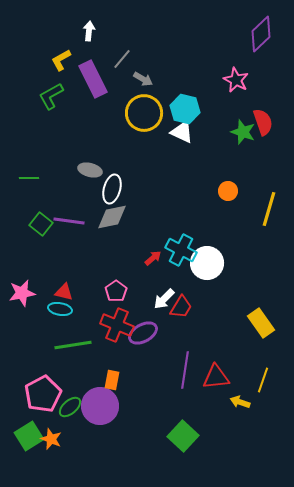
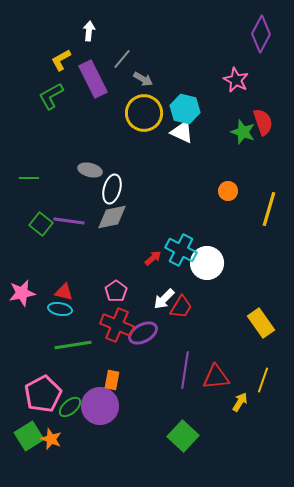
purple diamond at (261, 34): rotated 18 degrees counterclockwise
yellow arrow at (240, 402): rotated 102 degrees clockwise
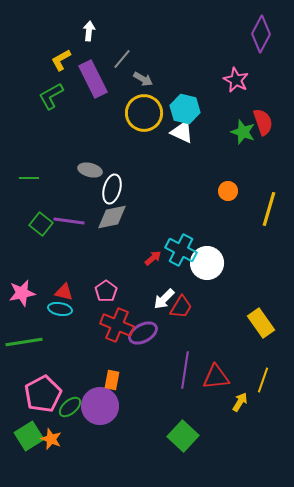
pink pentagon at (116, 291): moved 10 px left
green line at (73, 345): moved 49 px left, 3 px up
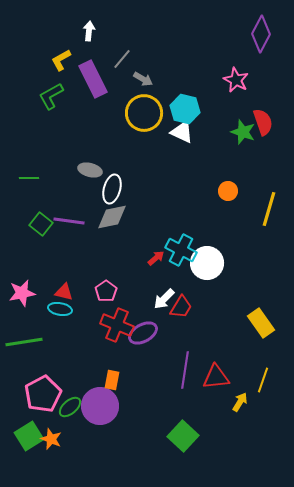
red arrow at (153, 258): moved 3 px right
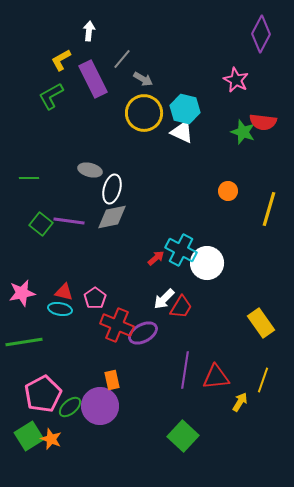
red semicircle at (263, 122): rotated 116 degrees clockwise
pink pentagon at (106, 291): moved 11 px left, 7 px down
orange rectangle at (112, 380): rotated 24 degrees counterclockwise
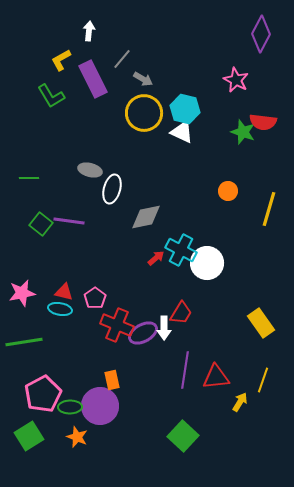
green L-shape at (51, 96): rotated 92 degrees counterclockwise
gray diamond at (112, 217): moved 34 px right
white arrow at (164, 299): moved 29 px down; rotated 45 degrees counterclockwise
red trapezoid at (181, 307): moved 6 px down
green ellipse at (70, 407): rotated 40 degrees clockwise
orange star at (51, 439): moved 26 px right, 2 px up
